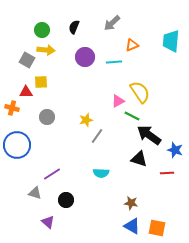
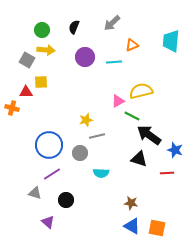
yellow semicircle: moved 1 px right, 1 px up; rotated 70 degrees counterclockwise
gray circle: moved 33 px right, 36 px down
gray line: rotated 42 degrees clockwise
blue circle: moved 32 px right
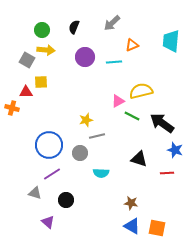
black arrow: moved 13 px right, 12 px up
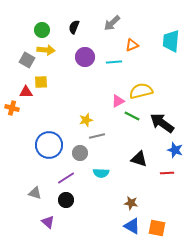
purple line: moved 14 px right, 4 px down
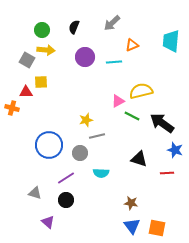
blue triangle: rotated 24 degrees clockwise
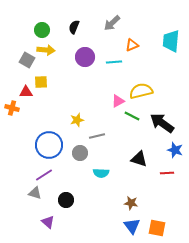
yellow star: moved 9 px left
purple line: moved 22 px left, 3 px up
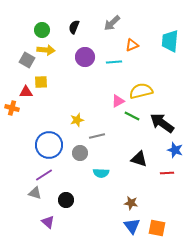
cyan trapezoid: moved 1 px left
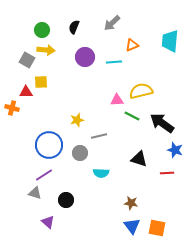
pink triangle: moved 1 px left, 1 px up; rotated 24 degrees clockwise
gray line: moved 2 px right
